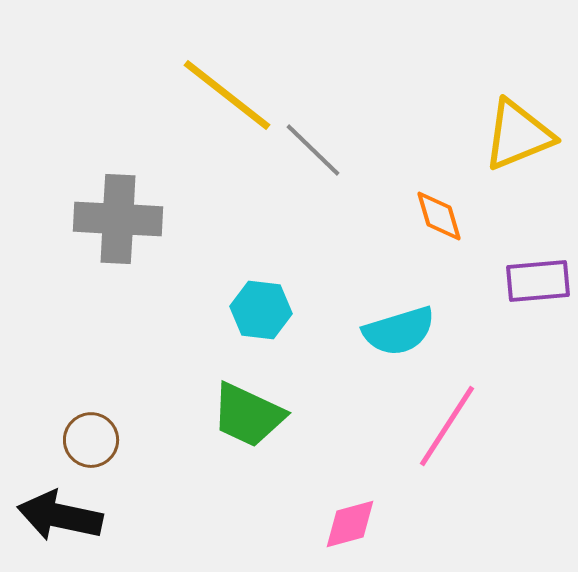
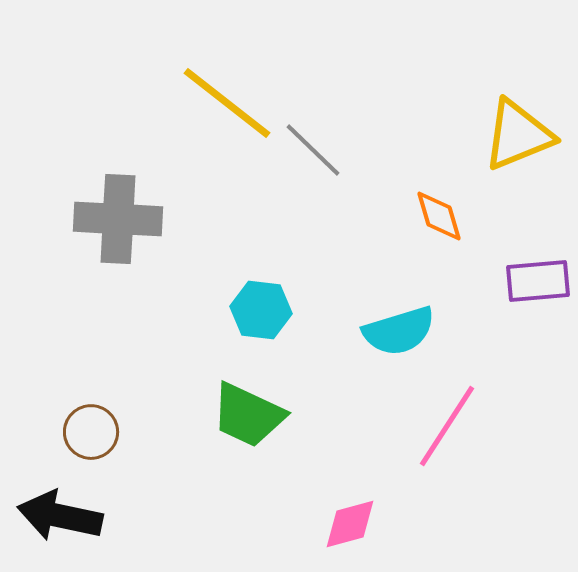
yellow line: moved 8 px down
brown circle: moved 8 px up
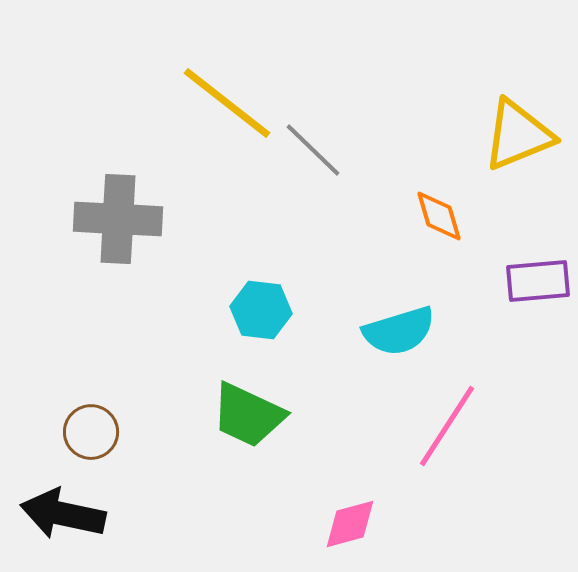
black arrow: moved 3 px right, 2 px up
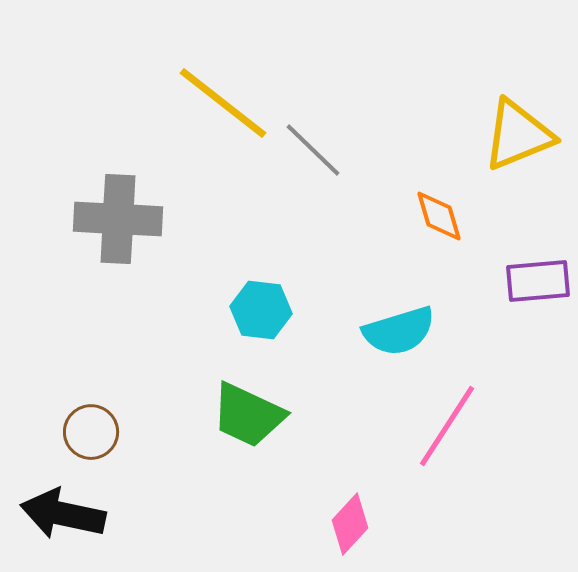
yellow line: moved 4 px left
pink diamond: rotated 32 degrees counterclockwise
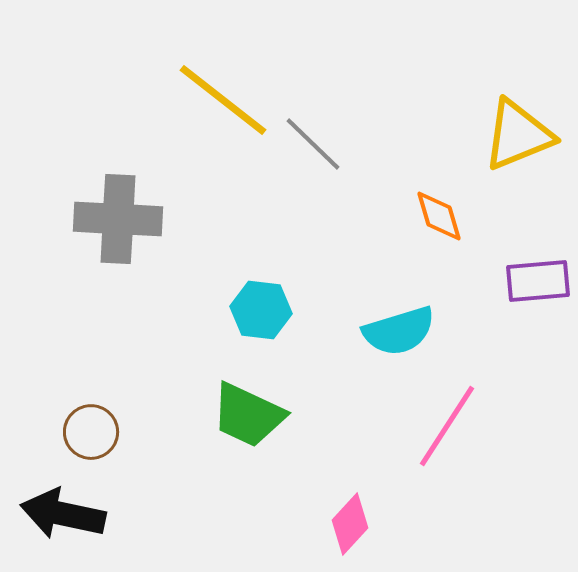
yellow line: moved 3 px up
gray line: moved 6 px up
